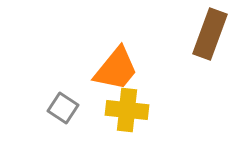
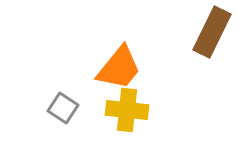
brown rectangle: moved 2 px right, 2 px up; rotated 6 degrees clockwise
orange trapezoid: moved 3 px right, 1 px up
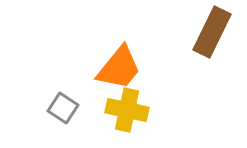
yellow cross: rotated 6 degrees clockwise
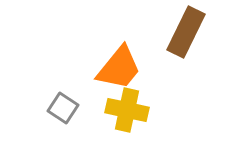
brown rectangle: moved 26 px left
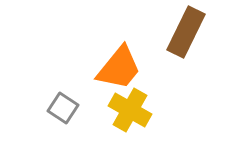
yellow cross: moved 3 px right; rotated 18 degrees clockwise
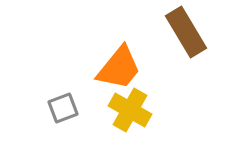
brown rectangle: rotated 57 degrees counterclockwise
gray square: rotated 36 degrees clockwise
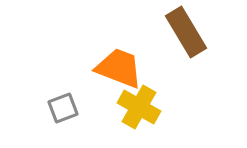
orange trapezoid: rotated 108 degrees counterclockwise
yellow cross: moved 9 px right, 3 px up
